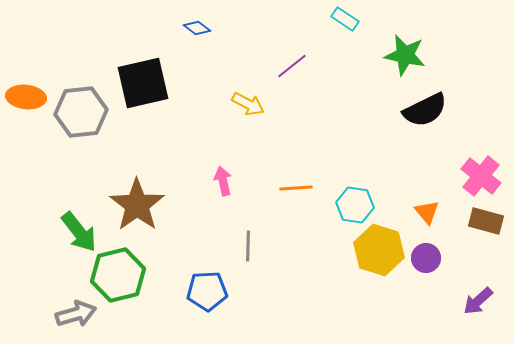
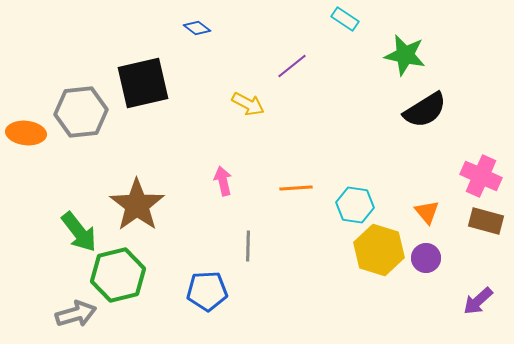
orange ellipse: moved 36 px down
black semicircle: rotated 6 degrees counterclockwise
pink cross: rotated 15 degrees counterclockwise
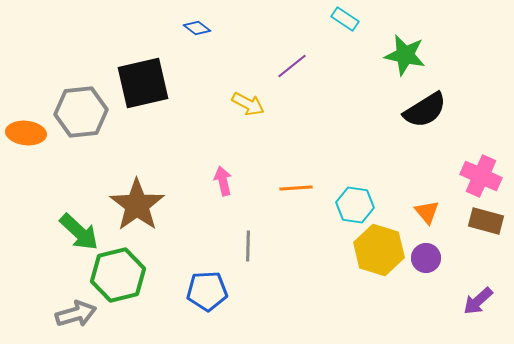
green arrow: rotated 9 degrees counterclockwise
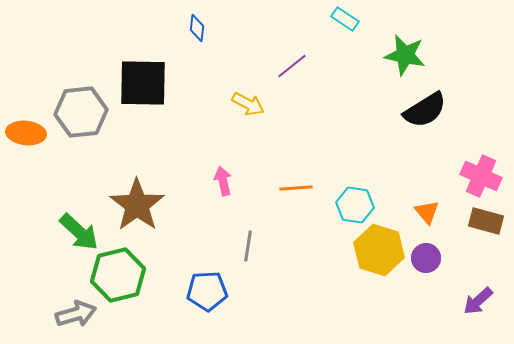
blue diamond: rotated 60 degrees clockwise
black square: rotated 14 degrees clockwise
gray line: rotated 8 degrees clockwise
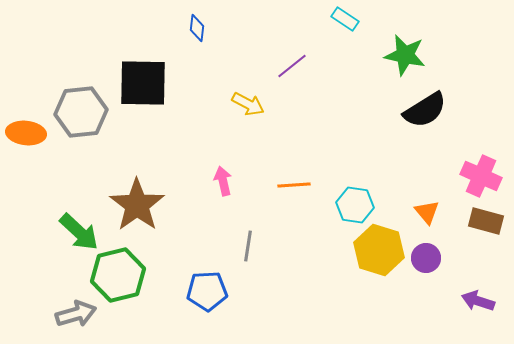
orange line: moved 2 px left, 3 px up
purple arrow: rotated 60 degrees clockwise
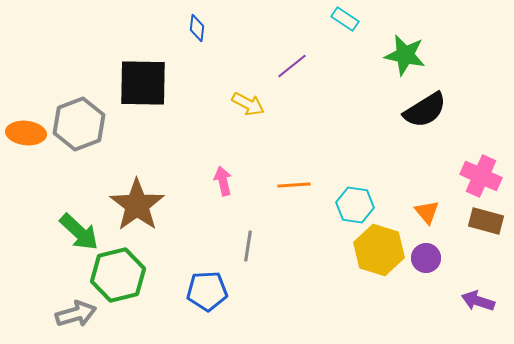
gray hexagon: moved 2 px left, 12 px down; rotated 15 degrees counterclockwise
